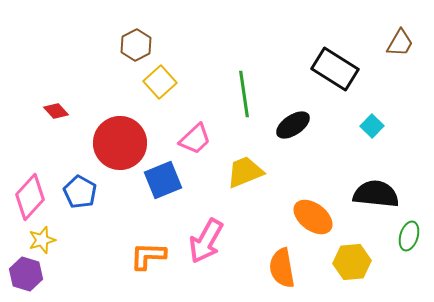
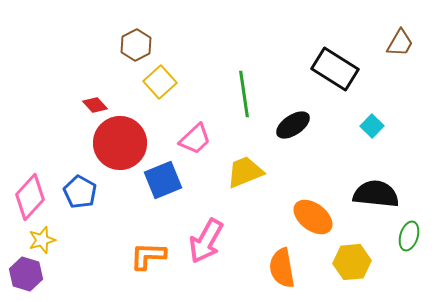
red diamond: moved 39 px right, 6 px up
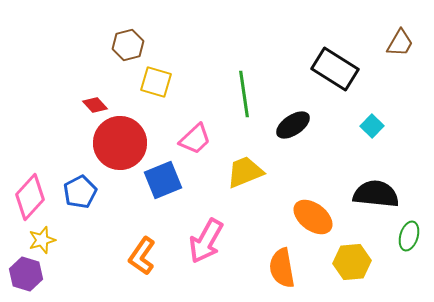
brown hexagon: moved 8 px left; rotated 12 degrees clockwise
yellow square: moved 4 px left; rotated 32 degrees counterclockwise
blue pentagon: rotated 16 degrees clockwise
orange L-shape: moved 6 px left; rotated 57 degrees counterclockwise
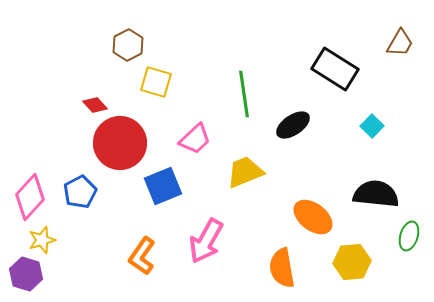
brown hexagon: rotated 12 degrees counterclockwise
blue square: moved 6 px down
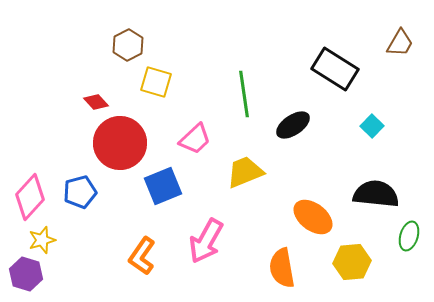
red diamond: moved 1 px right, 3 px up
blue pentagon: rotated 12 degrees clockwise
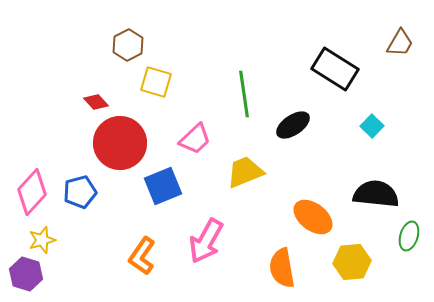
pink diamond: moved 2 px right, 5 px up
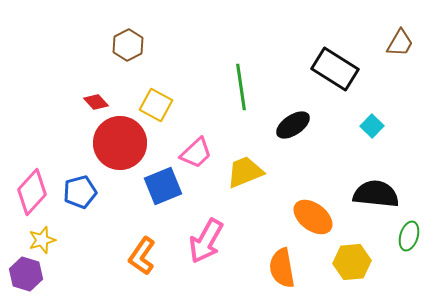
yellow square: moved 23 px down; rotated 12 degrees clockwise
green line: moved 3 px left, 7 px up
pink trapezoid: moved 1 px right, 14 px down
